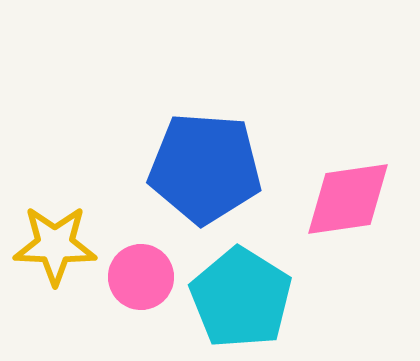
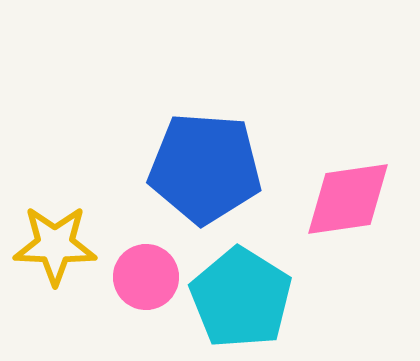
pink circle: moved 5 px right
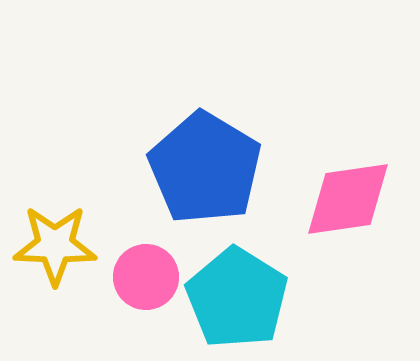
blue pentagon: rotated 27 degrees clockwise
cyan pentagon: moved 4 px left
